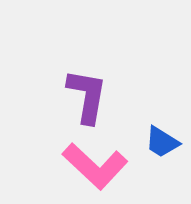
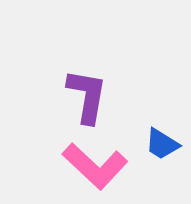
blue trapezoid: moved 2 px down
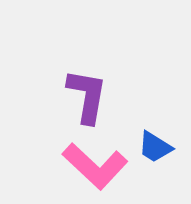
blue trapezoid: moved 7 px left, 3 px down
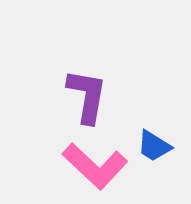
blue trapezoid: moved 1 px left, 1 px up
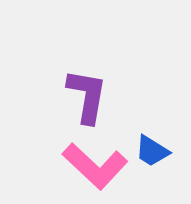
blue trapezoid: moved 2 px left, 5 px down
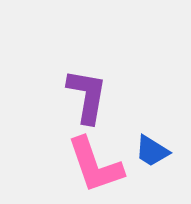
pink L-shape: moved 1 px up; rotated 28 degrees clockwise
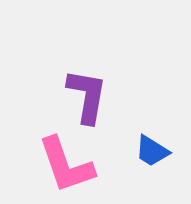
pink L-shape: moved 29 px left
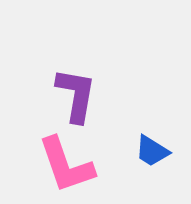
purple L-shape: moved 11 px left, 1 px up
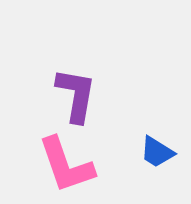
blue trapezoid: moved 5 px right, 1 px down
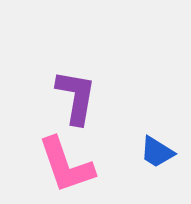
purple L-shape: moved 2 px down
